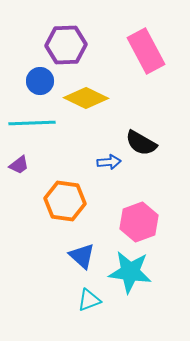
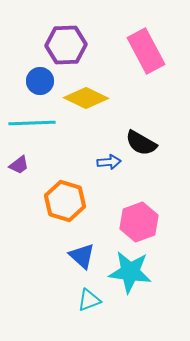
orange hexagon: rotated 9 degrees clockwise
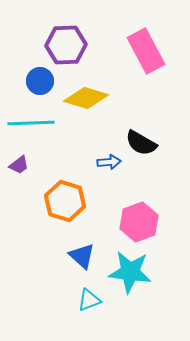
yellow diamond: rotated 9 degrees counterclockwise
cyan line: moved 1 px left
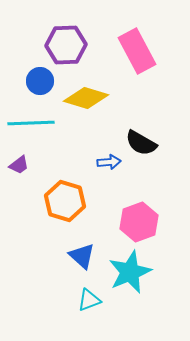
pink rectangle: moved 9 px left
cyan star: rotated 30 degrees counterclockwise
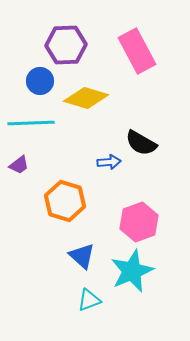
cyan star: moved 2 px right, 1 px up
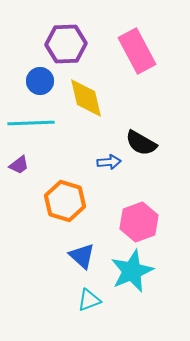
purple hexagon: moved 1 px up
yellow diamond: rotated 60 degrees clockwise
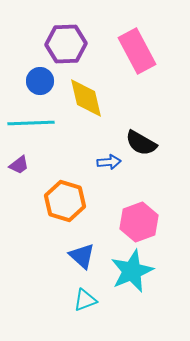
cyan triangle: moved 4 px left
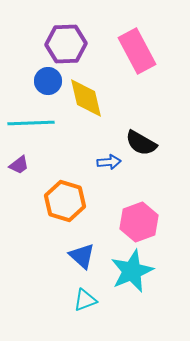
blue circle: moved 8 px right
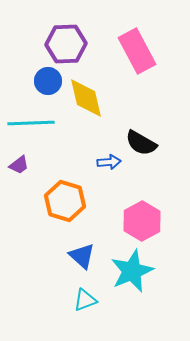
pink hexagon: moved 3 px right, 1 px up; rotated 9 degrees counterclockwise
